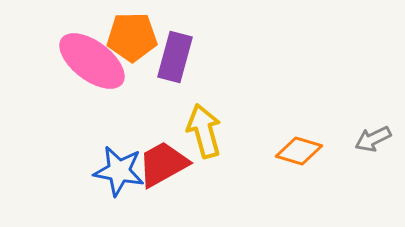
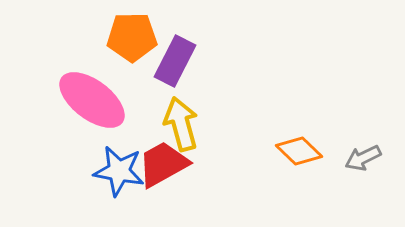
purple rectangle: moved 4 px down; rotated 12 degrees clockwise
pink ellipse: moved 39 px down
yellow arrow: moved 23 px left, 7 px up
gray arrow: moved 10 px left, 19 px down
orange diamond: rotated 27 degrees clockwise
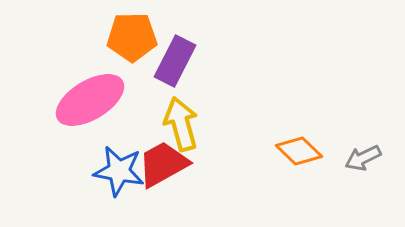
pink ellipse: moved 2 px left; rotated 68 degrees counterclockwise
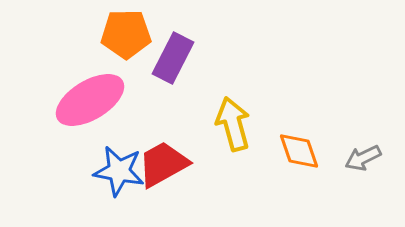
orange pentagon: moved 6 px left, 3 px up
purple rectangle: moved 2 px left, 3 px up
yellow arrow: moved 52 px right
orange diamond: rotated 27 degrees clockwise
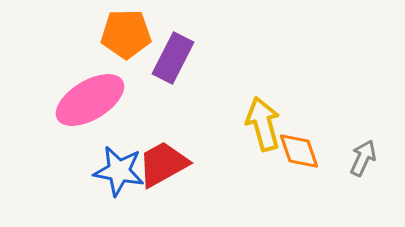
yellow arrow: moved 30 px right
gray arrow: rotated 141 degrees clockwise
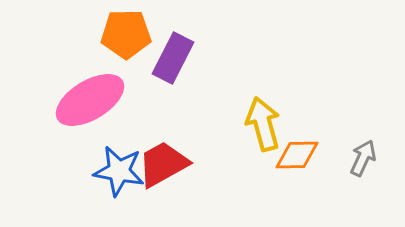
orange diamond: moved 2 px left, 4 px down; rotated 72 degrees counterclockwise
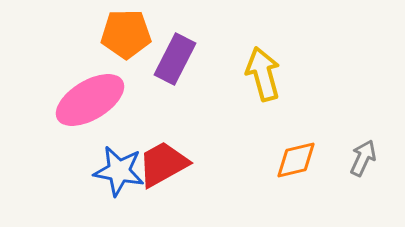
purple rectangle: moved 2 px right, 1 px down
yellow arrow: moved 50 px up
orange diamond: moved 1 px left, 5 px down; rotated 12 degrees counterclockwise
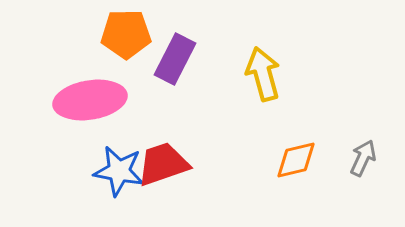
pink ellipse: rotated 22 degrees clockwise
red trapezoid: rotated 10 degrees clockwise
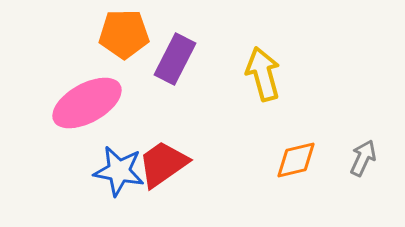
orange pentagon: moved 2 px left
pink ellipse: moved 3 px left, 3 px down; rotated 20 degrees counterclockwise
red trapezoid: rotated 16 degrees counterclockwise
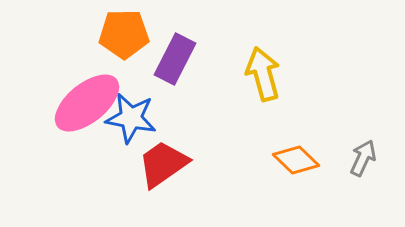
pink ellipse: rotated 10 degrees counterclockwise
orange diamond: rotated 57 degrees clockwise
blue star: moved 12 px right, 53 px up
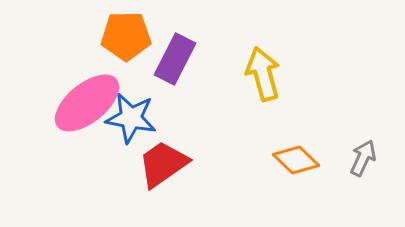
orange pentagon: moved 2 px right, 2 px down
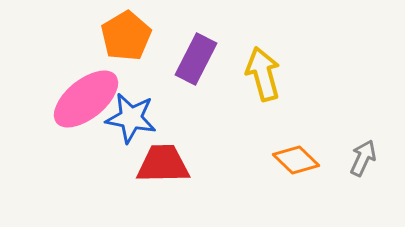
orange pentagon: rotated 30 degrees counterclockwise
purple rectangle: moved 21 px right
pink ellipse: moved 1 px left, 4 px up
red trapezoid: rotated 34 degrees clockwise
